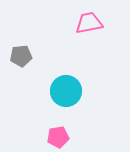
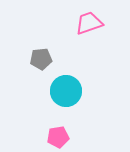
pink trapezoid: rotated 8 degrees counterclockwise
gray pentagon: moved 20 px right, 3 px down
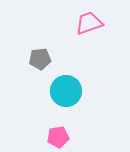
gray pentagon: moved 1 px left
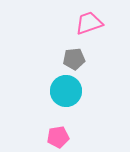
gray pentagon: moved 34 px right
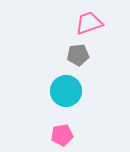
gray pentagon: moved 4 px right, 4 px up
pink pentagon: moved 4 px right, 2 px up
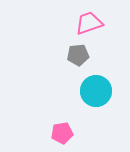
cyan circle: moved 30 px right
pink pentagon: moved 2 px up
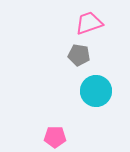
gray pentagon: moved 1 px right; rotated 15 degrees clockwise
pink pentagon: moved 7 px left, 4 px down; rotated 10 degrees clockwise
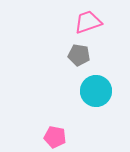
pink trapezoid: moved 1 px left, 1 px up
pink pentagon: rotated 10 degrees clockwise
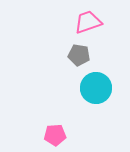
cyan circle: moved 3 px up
pink pentagon: moved 2 px up; rotated 15 degrees counterclockwise
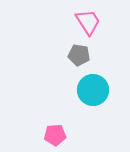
pink trapezoid: rotated 76 degrees clockwise
cyan circle: moved 3 px left, 2 px down
